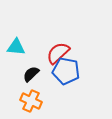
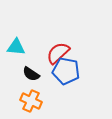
black semicircle: rotated 102 degrees counterclockwise
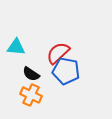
orange cross: moved 6 px up
